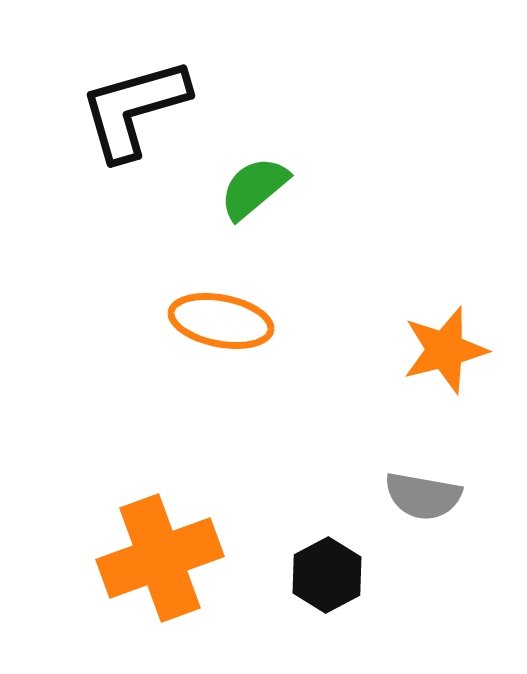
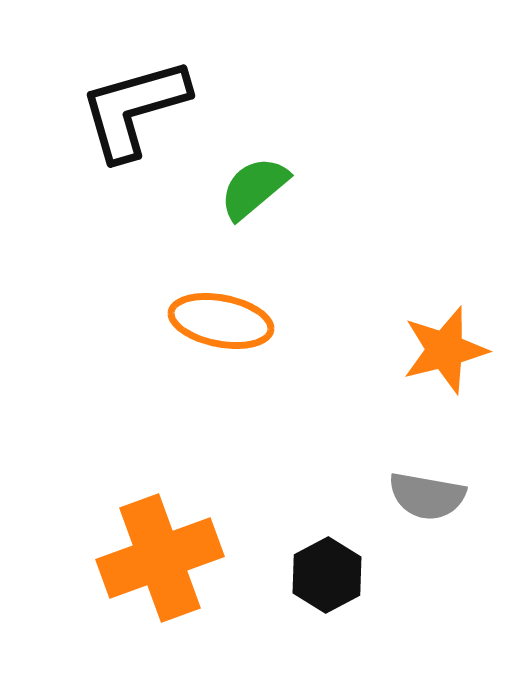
gray semicircle: moved 4 px right
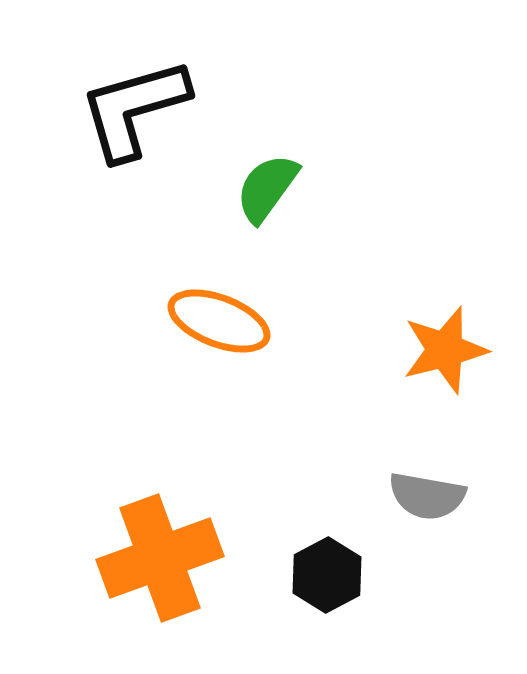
green semicircle: moved 13 px right; rotated 14 degrees counterclockwise
orange ellipse: moved 2 px left; rotated 10 degrees clockwise
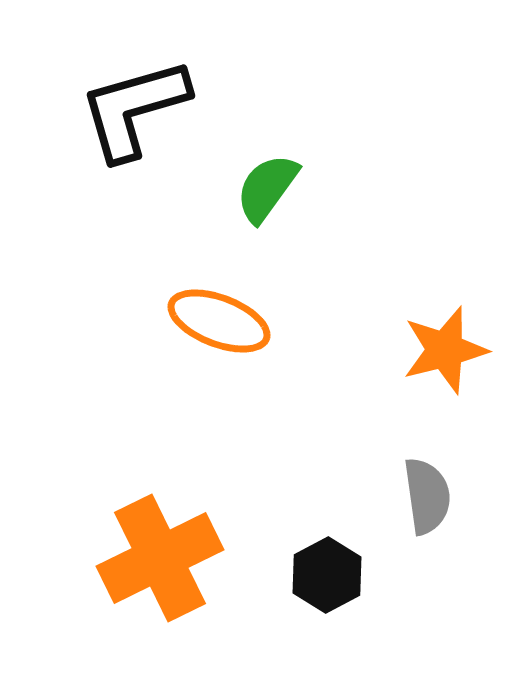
gray semicircle: rotated 108 degrees counterclockwise
orange cross: rotated 6 degrees counterclockwise
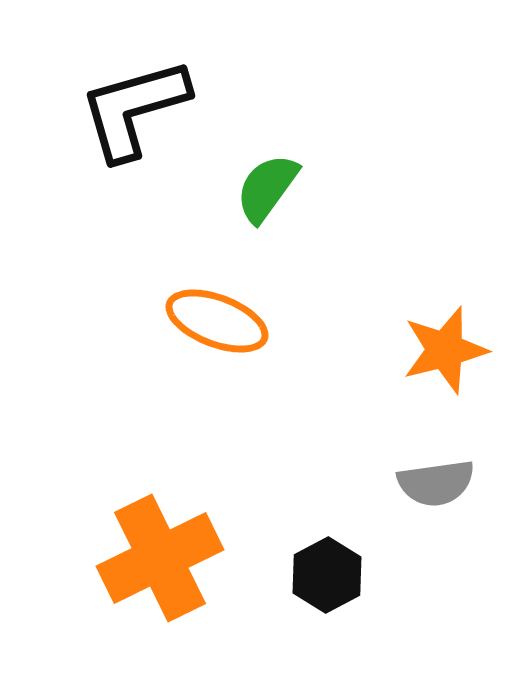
orange ellipse: moved 2 px left
gray semicircle: moved 9 px right, 13 px up; rotated 90 degrees clockwise
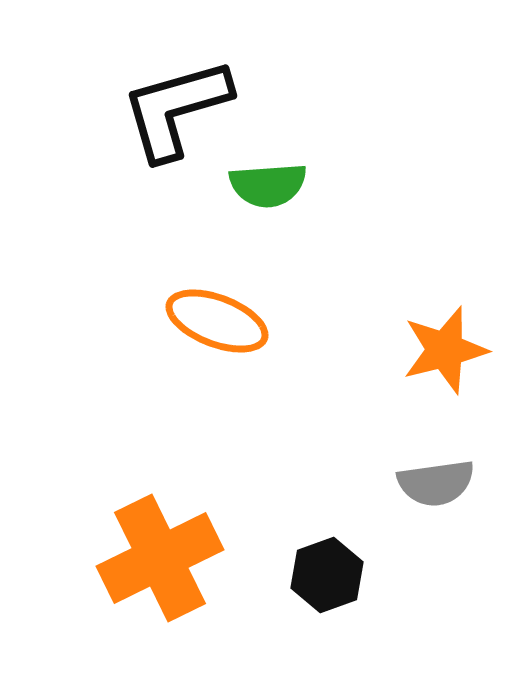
black L-shape: moved 42 px right
green semicircle: moved 1 px right, 3 px up; rotated 130 degrees counterclockwise
black hexagon: rotated 8 degrees clockwise
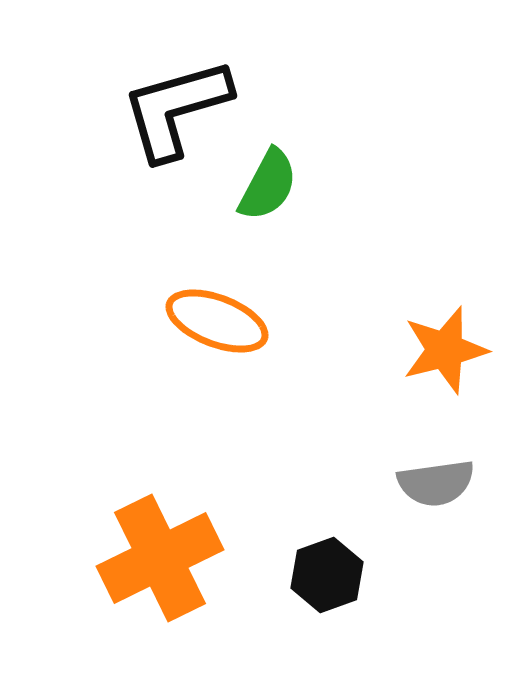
green semicircle: rotated 58 degrees counterclockwise
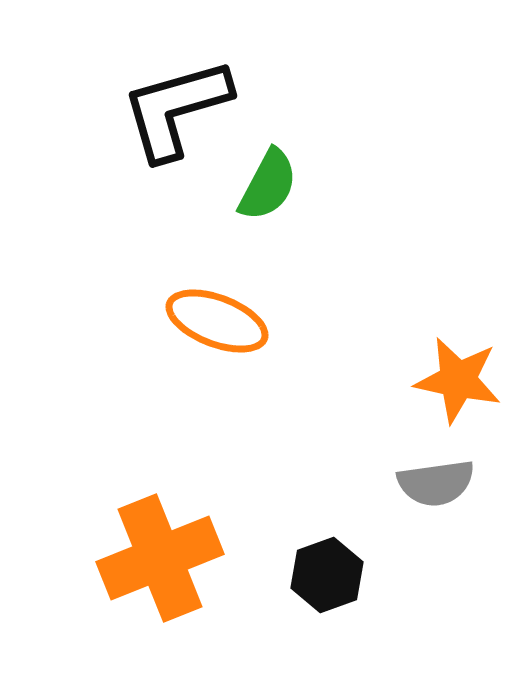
orange star: moved 13 px right, 30 px down; rotated 26 degrees clockwise
orange cross: rotated 4 degrees clockwise
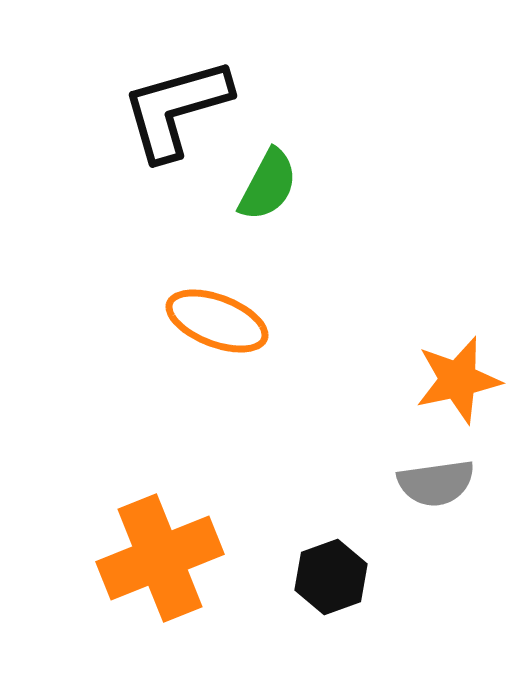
orange star: rotated 24 degrees counterclockwise
black hexagon: moved 4 px right, 2 px down
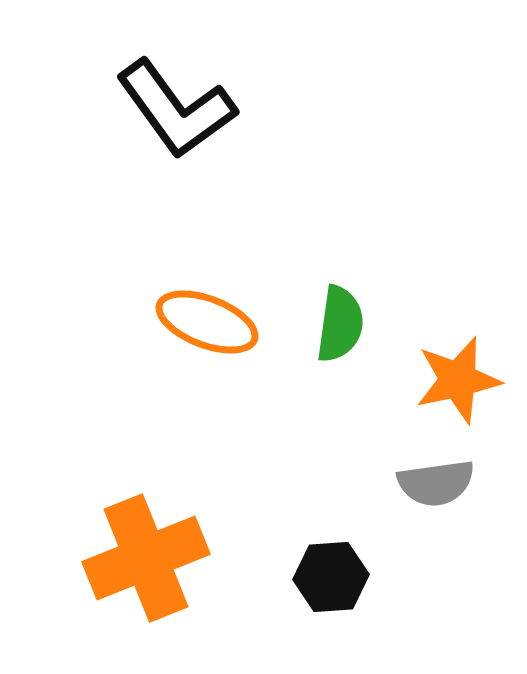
black L-shape: rotated 110 degrees counterclockwise
green semicircle: moved 72 px right, 139 px down; rotated 20 degrees counterclockwise
orange ellipse: moved 10 px left, 1 px down
orange cross: moved 14 px left
black hexagon: rotated 16 degrees clockwise
